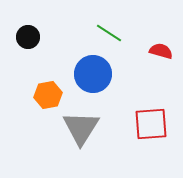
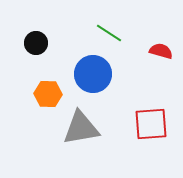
black circle: moved 8 px right, 6 px down
orange hexagon: moved 1 px up; rotated 12 degrees clockwise
gray triangle: rotated 48 degrees clockwise
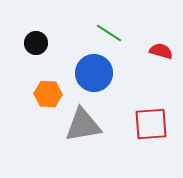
blue circle: moved 1 px right, 1 px up
gray triangle: moved 2 px right, 3 px up
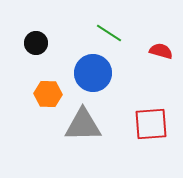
blue circle: moved 1 px left
gray triangle: rotated 9 degrees clockwise
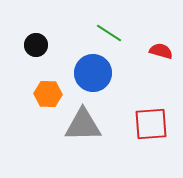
black circle: moved 2 px down
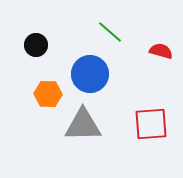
green line: moved 1 px right, 1 px up; rotated 8 degrees clockwise
blue circle: moved 3 px left, 1 px down
